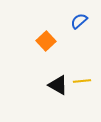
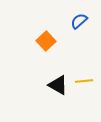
yellow line: moved 2 px right
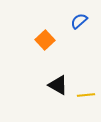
orange square: moved 1 px left, 1 px up
yellow line: moved 2 px right, 14 px down
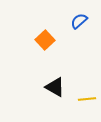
black triangle: moved 3 px left, 2 px down
yellow line: moved 1 px right, 4 px down
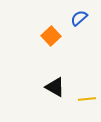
blue semicircle: moved 3 px up
orange square: moved 6 px right, 4 px up
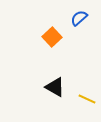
orange square: moved 1 px right, 1 px down
yellow line: rotated 30 degrees clockwise
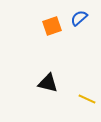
orange square: moved 11 px up; rotated 24 degrees clockwise
black triangle: moved 7 px left, 4 px up; rotated 15 degrees counterclockwise
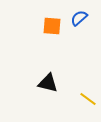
orange square: rotated 24 degrees clockwise
yellow line: moved 1 px right; rotated 12 degrees clockwise
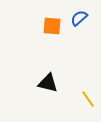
yellow line: rotated 18 degrees clockwise
